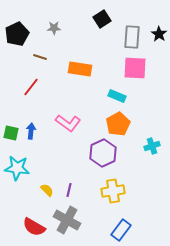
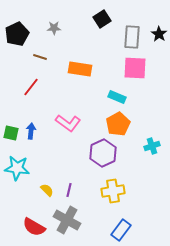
cyan rectangle: moved 1 px down
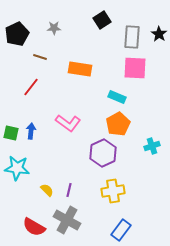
black square: moved 1 px down
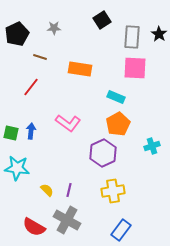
cyan rectangle: moved 1 px left
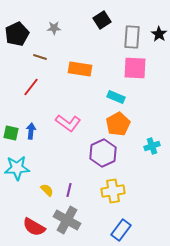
cyan star: rotated 10 degrees counterclockwise
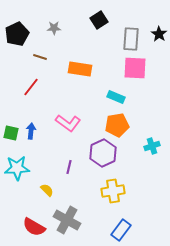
black square: moved 3 px left
gray rectangle: moved 1 px left, 2 px down
orange pentagon: moved 1 px left, 1 px down; rotated 20 degrees clockwise
purple line: moved 23 px up
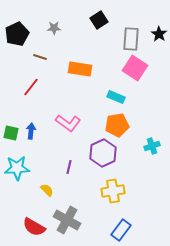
pink square: rotated 30 degrees clockwise
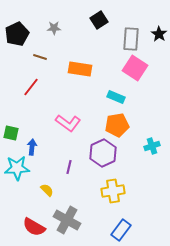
blue arrow: moved 1 px right, 16 px down
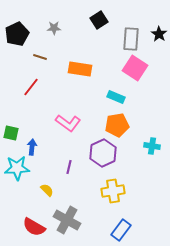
cyan cross: rotated 28 degrees clockwise
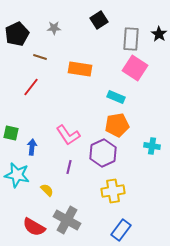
pink L-shape: moved 12 px down; rotated 20 degrees clockwise
cyan star: moved 7 px down; rotated 15 degrees clockwise
